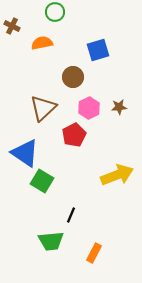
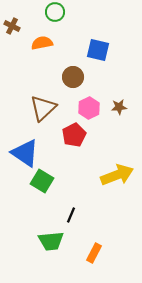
blue square: rotated 30 degrees clockwise
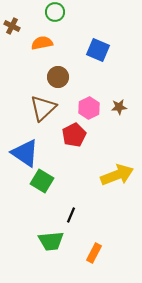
blue square: rotated 10 degrees clockwise
brown circle: moved 15 px left
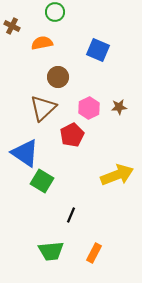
red pentagon: moved 2 px left
green trapezoid: moved 10 px down
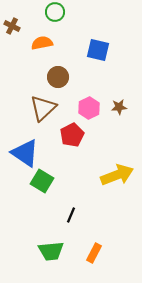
blue square: rotated 10 degrees counterclockwise
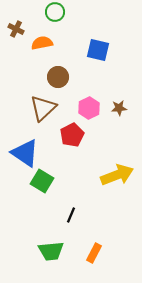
brown cross: moved 4 px right, 3 px down
brown star: moved 1 px down
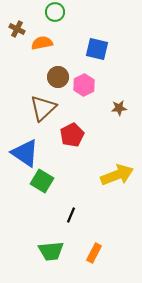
brown cross: moved 1 px right
blue square: moved 1 px left, 1 px up
pink hexagon: moved 5 px left, 23 px up
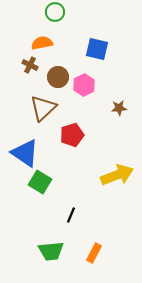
brown cross: moved 13 px right, 36 px down
red pentagon: rotated 10 degrees clockwise
green square: moved 2 px left, 1 px down
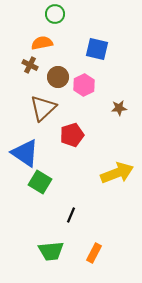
green circle: moved 2 px down
yellow arrow: moved 2 px up
